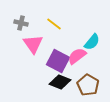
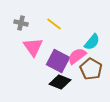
pink triangle: moved 3 px down
brown pentagon: moved 3 px right, 16 px up
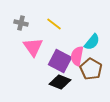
pink semicircle: rotated 42 degrees counterclockwise
purple square: moved 2 px right
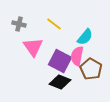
gray cross: moved 2 px left, 1 px down
cyan semicircle: moved 7 px left, 5 px up
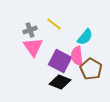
gray cross: moved 11 px right, 6 px down; rotated 32 degrees counterclockwise
pink semicircle: rotated 18 degrees counterclockwise
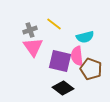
cyan semicircle: rotated 36 degrees clockwise
purple square: rotated 15 degrees counterclockwise
brown pentagon: rotated 10 degrees counterclockwise
black diamond: moved 3 px right, 6 px down; rotated 15 degrees clockwise
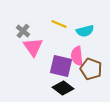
yellow line: moved 5 px right; rotated 14 degrees counterclockwise
gray cross: moved 7 px left, 1 px down; rotated 32 degrees counterclockwise
cyan semicircle: moved 6 px up
purple square: moved 1 px right, 5 px down
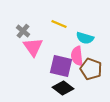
cyan semicircle: moved 7 px down; rotated 30 degrees clockwise
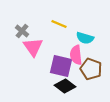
gray cross: moved 1 px left
pink semicircle: moved 1 px left, 1 px up
black diamond: moved 2 px right, 2 px up
